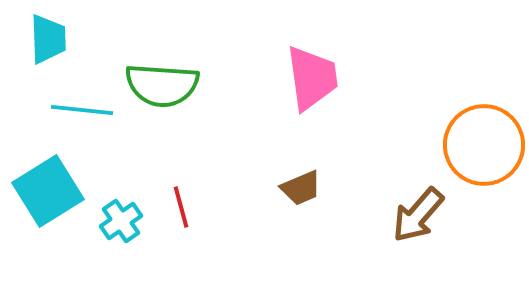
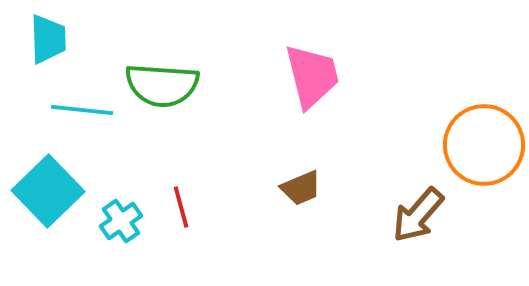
pink trapezoid: moved 2 px up; rotated 6 degrees counterclockwise
cyan square: rotated 12 degrees counterclockwise
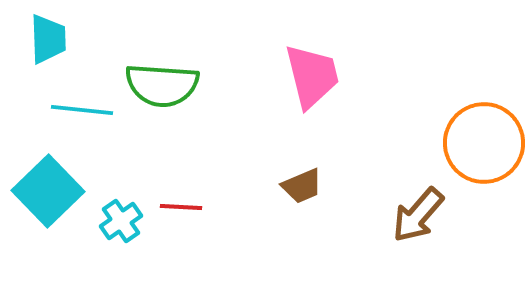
orange circle: moved 2 px up
brown trapezoid: moved 1 px right, 2 px up
red line: rotated 72 degrees counterclockwise
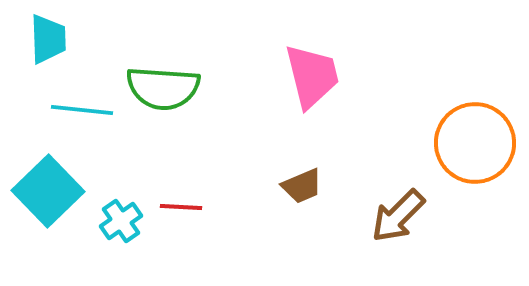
green semicircle: moved 1 px right, 3 px down
orange circle: moved 9 px left
brown arrow: moved 20 px left, 1 px down; rotated 4 degrees clockwise
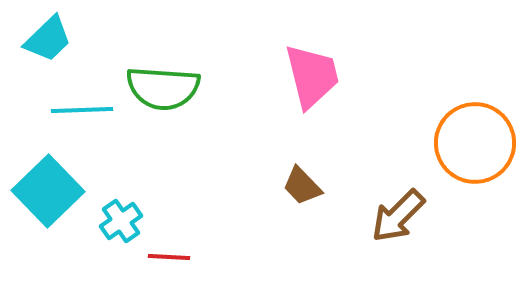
cyan trapezoid: rotated 48 degrees clockwise
cyan line: rotated 8 degrees counterclockwise
brown trapezoid: rotated 69 degrees clockwise
red line: moved 12 px left, 50 px down
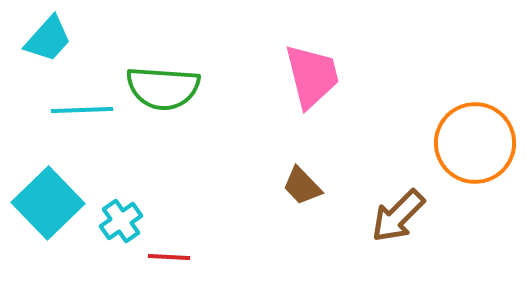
cyan trapezoid: rotated 4 degrees counterclockwise
cyan square: moved 12 px down
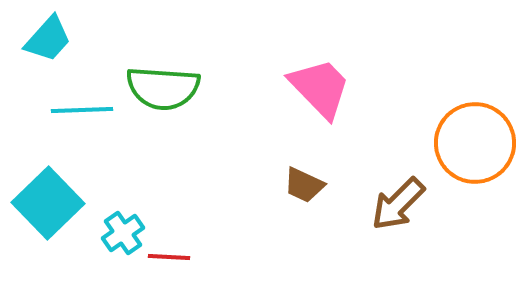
pink trapezoid: moved 8 px right, 12 px down; rotated 30 degrees counterclockwise
brown trapezoid: moved 2 px right, 1 px up; rotated 21 degrees counterclockwise
brown arrow: moved 12 px up
cyan cross: moved 2 px right, 12 px down
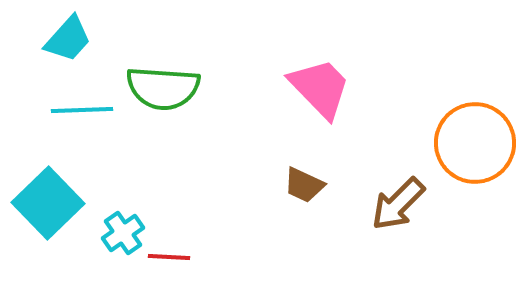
cyan trapezoid: moved 20 px right
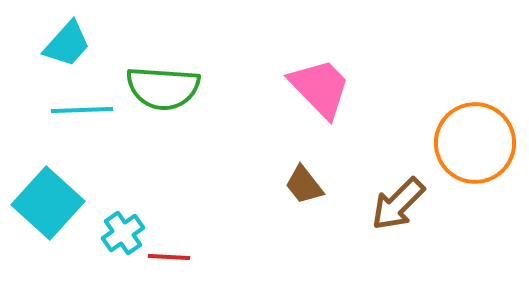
cyan trapezoid: moved 1 px left, 5 px down
brown trapezoid: rotated 27 degrees clockwise
cyan square: rotated 4 degrees counterclockwise
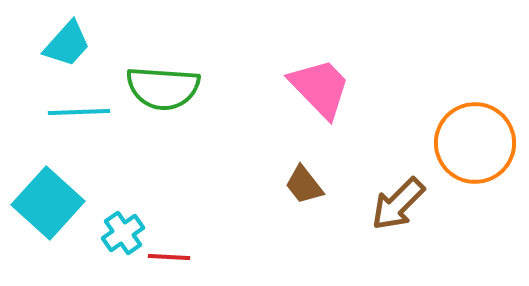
cyan line: moved 3 px left, 2 px down
